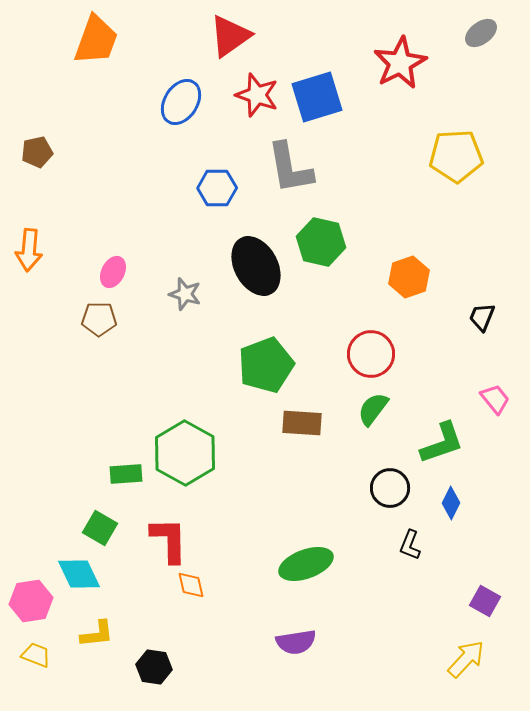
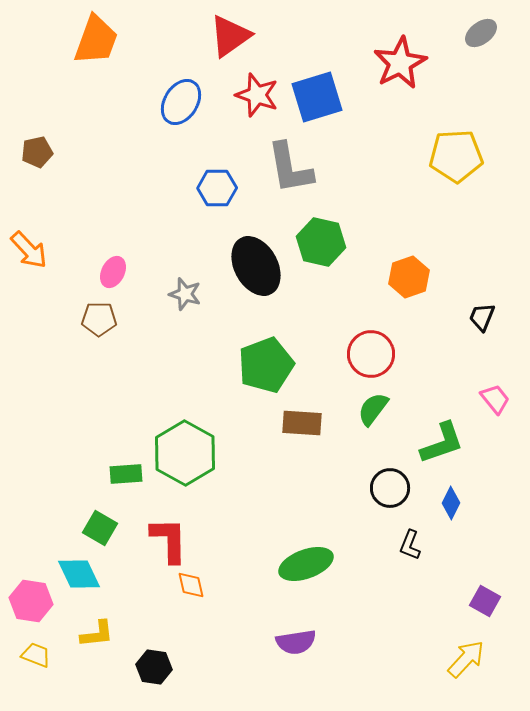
orange arrow at (29, 250): rotated 48 degrees counterclockwise
pink hexagon at (31, 601): rotated 18 degrees clockwise
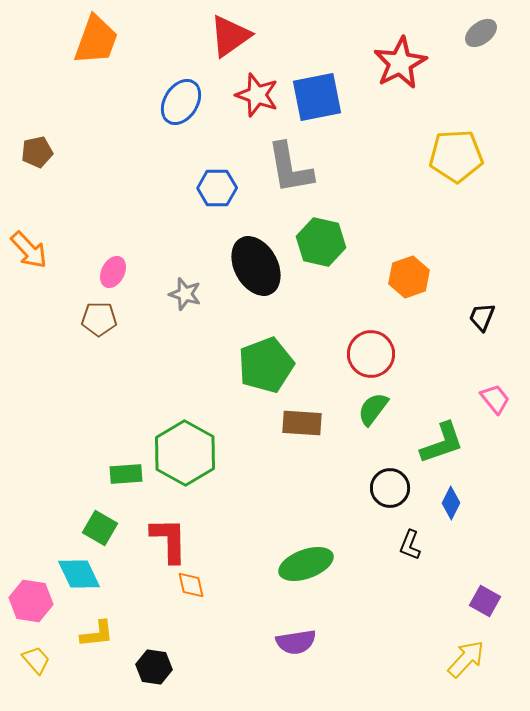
blue square at (317, 97): rotated 6 degrees clockwise
yellow trapezoid at (36, 655): moved 5 px down; rotated 28 degrees clockwise
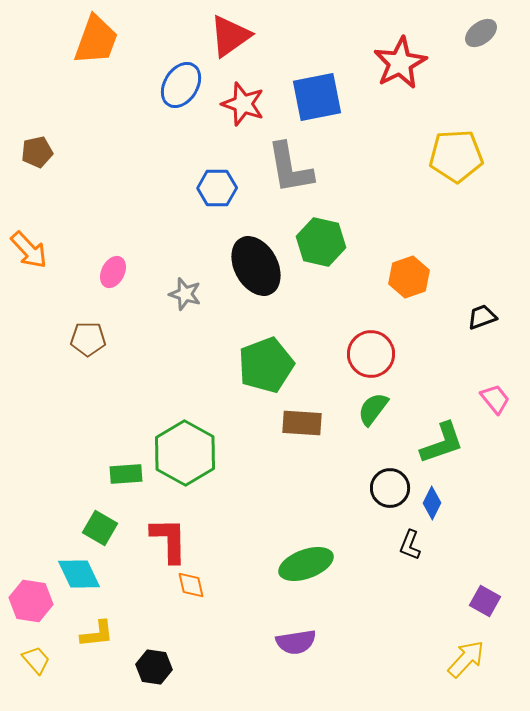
red star at (257, 95): moved 14 px left, 9 px down
blue ellipse at (181, 102): moved 17 px up
black trapezoid at (482, 317): rotated 48 degrees clockwise
brown pentagon at (99, 319): moved 11 px left, 20 px down
blue diamond at (451, 503): moved 19 px left
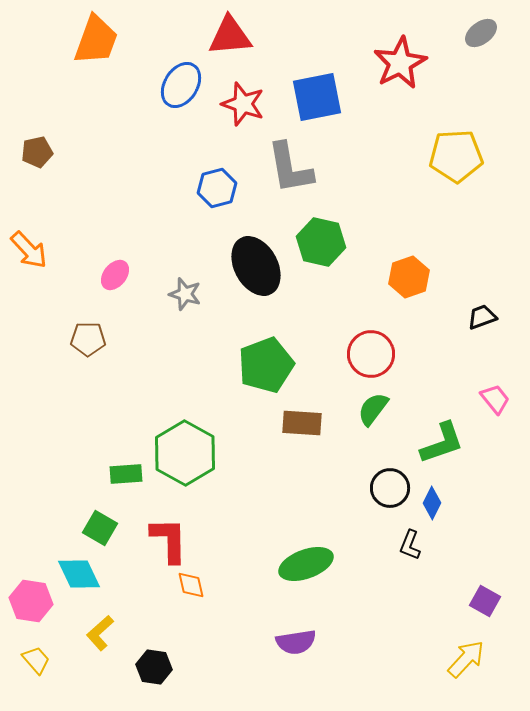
red triangle at (230, 36): rotated 30 degrees clockwise
blue hexagon at (217, 188): rotated 15 degrees counterclockwise
pink ellipse at (113, 272): moved 2 px right, 3 px down; rotated 12 degrees clockwise
yellow L-shape at (97, 634): moved 3 px right, 1 px up; rotated 144 degrees clockwise
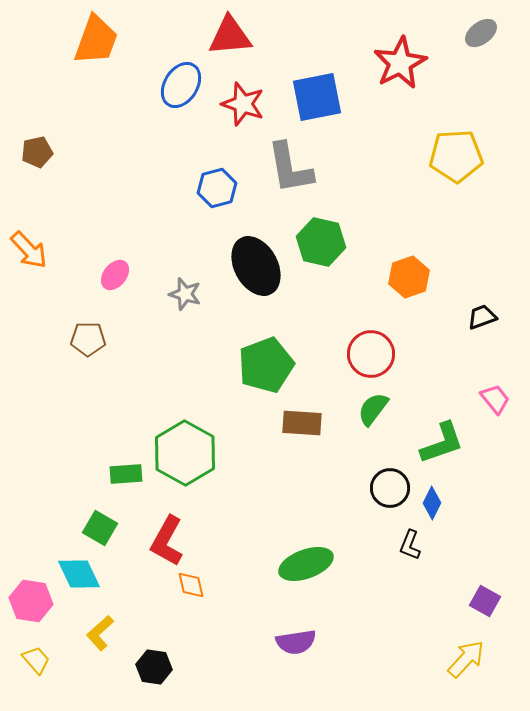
red L-shape at (169, 540): moved 2 px left, 1 px down; rotated 150 degrees counterclockwise
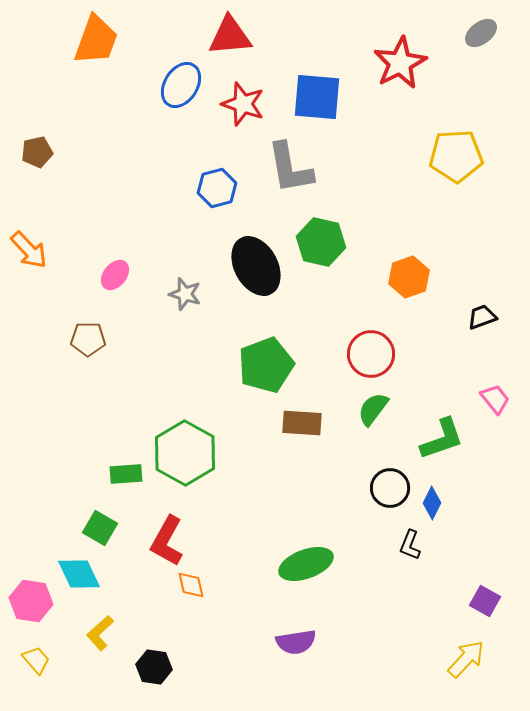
blue square at (317, 97): rotated 16 degrees clockwise
green L-shape at (442, 443): moved 4 px up
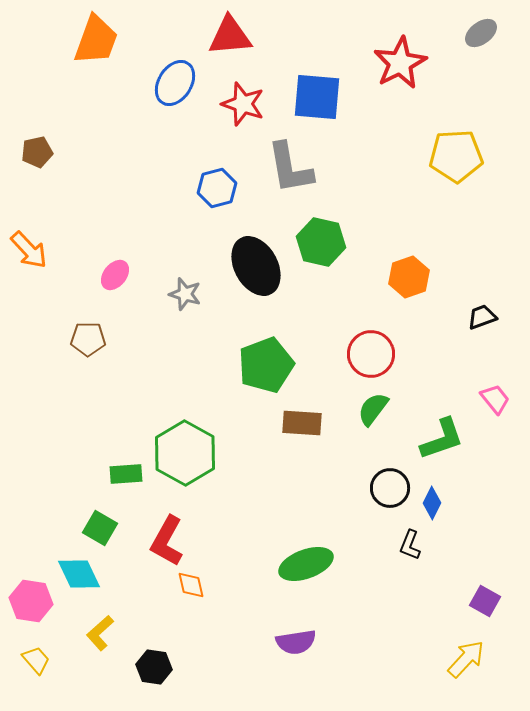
blue ellipse at (181, 85): moved 6 px left, 2 px up
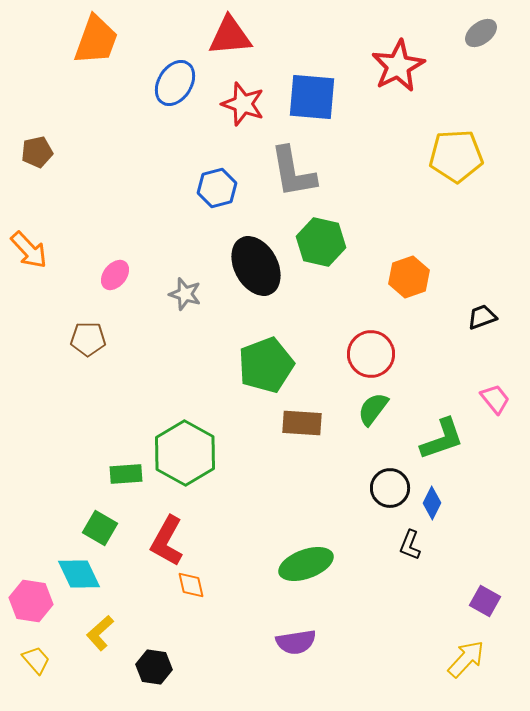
red star at (400, 63): moved 2 px left, 3 px down
blue square at (317, 97): moved 5 px left
gray L-shape at (290, 168): moved 3 px right, 4 px down
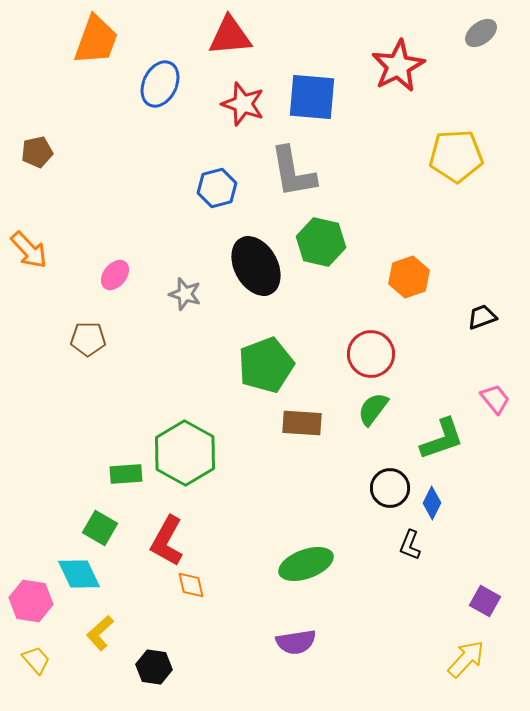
blue ellipse at (175, 83): moved 15 px left, 1 px down; rotated 6 degrees counterclockwise
